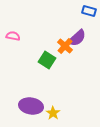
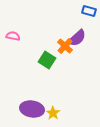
purple ellipse: moved 1 px right, 3 px down
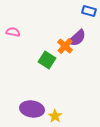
pink semicircle: moved 4 px up
yellow star: moved 2 px right, 3 px down
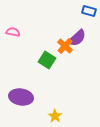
purple ellipse: moved 11 px left, 12 px up
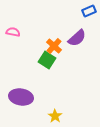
blue rectangle: rotated 40 degrees counterclockwise
orange cross: moved 11 px left
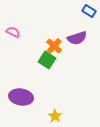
blue rectangle: rotated 56 degrees clockwise
pink semicircle: rotated 16 degrees clockwise
purple semicircle: rotated 24 degrees clockwise
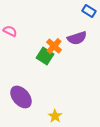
pink semicircle: moved 3 px left, 1 px up
green square: moved 2 px left, 4 px up
purple ellipse: rotated 40 degrees clockwise
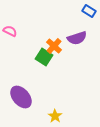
green square: moved 1 px left, 1 px down
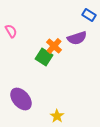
blue rectangle: moved 4 px down
pink semicircle: moved 1 px right; rotated 32 degrees clockwise
purple ellipse: moved 2 px down
yellow star: moved 2 px right
